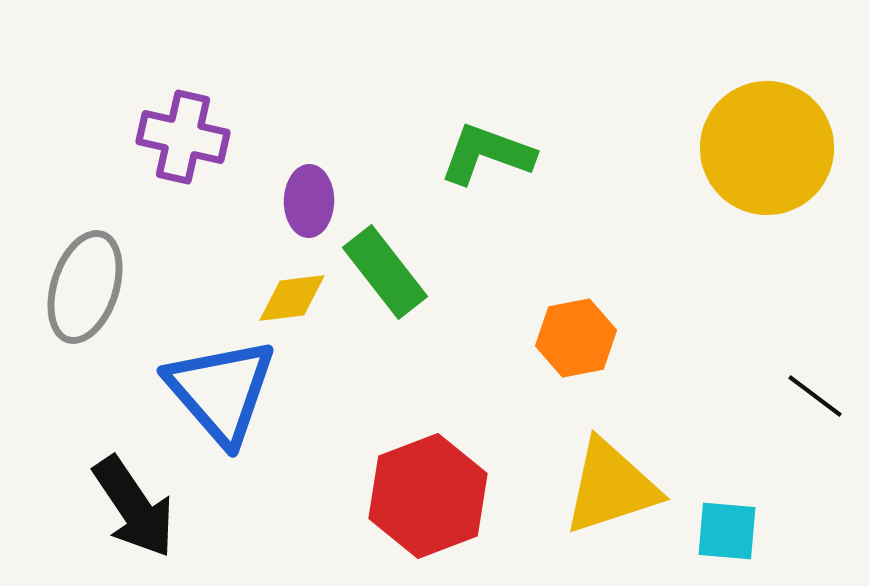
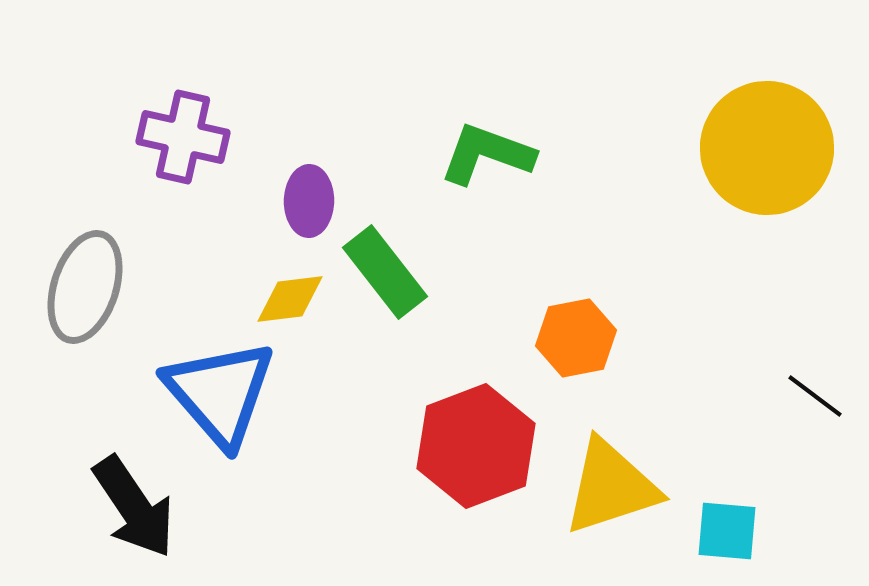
yellow diamond: moved 2 px left, 1 px down
blue triangle: moved 1 px left, 2 px down
red hexagon: moved 48 px right, 50 px up
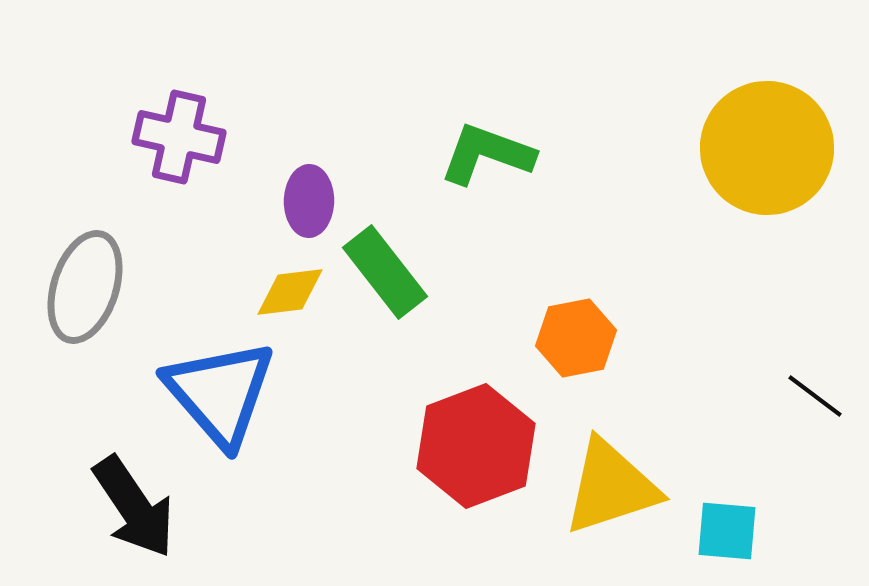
purple cross: moved 4 px left
yellow diamond: moved 7 px up
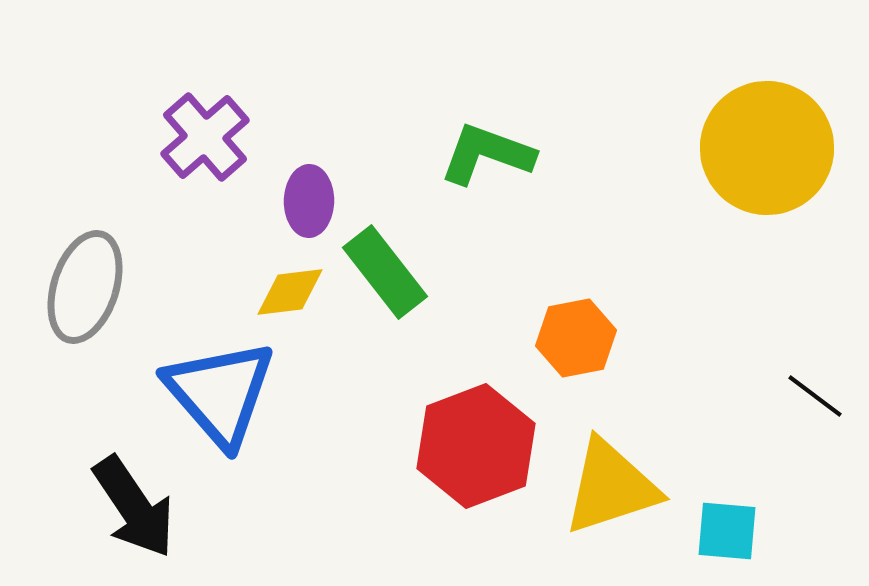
purple cross: moved 26 px right; rotated 36 degrees clockwise
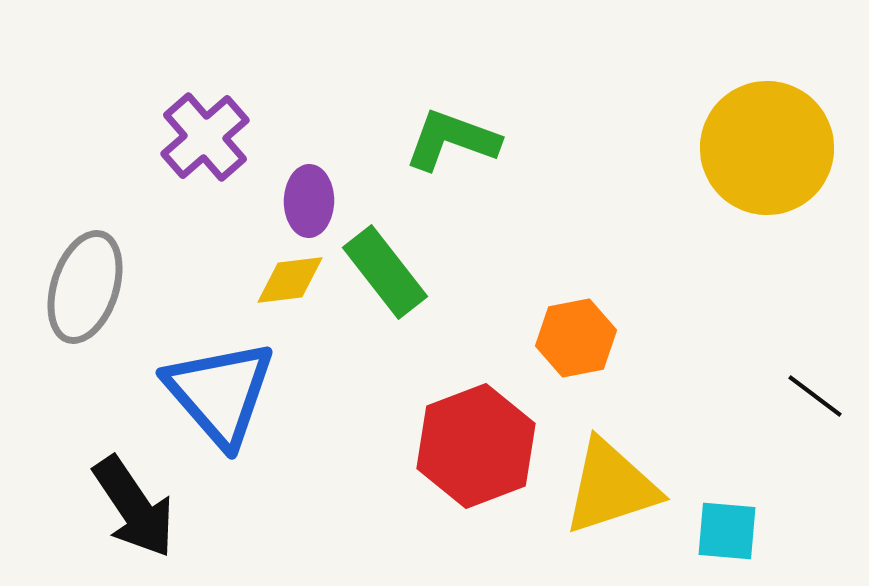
green L-shape: moved 35 px left, 14 px up
yellow diamond: moved 12 px up
